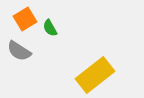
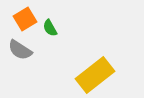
gray semicircle: moved 1 px right, 1 px up
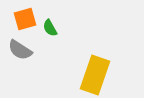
orange square: rotated 15 degrees clockwise
yellow rectangle: rotated 33 degrees counterclockwise
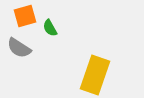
orange square: moved 3 px up
gray semicircle: moved 1 px left, 2 px up
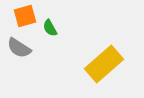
yellow rectangle: moved 9 px right, 11 px up; rotated 30 degrees clockwise
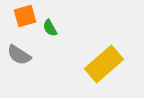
gray semicircle: moved 7 px down
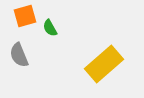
gray semicircle: rotated 35 degrees clockwise
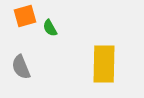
gray semicircle: moved 2 px right, 12 px down
yellow rectangle: rotated 48 degrees counterclockwise
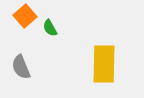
orange square: rotated 25 degrees counterclockwise
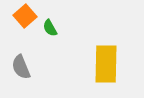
yellow rectangle: moved 2 px right
